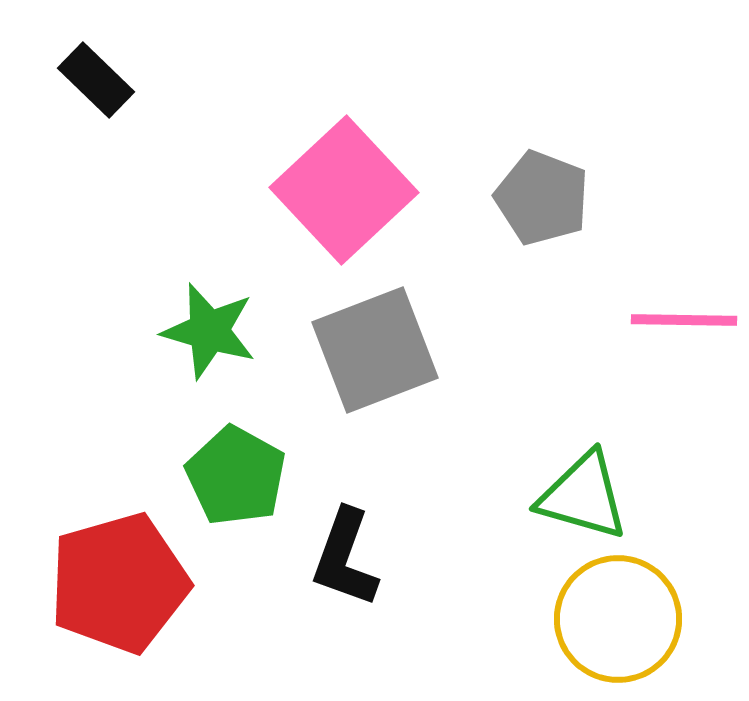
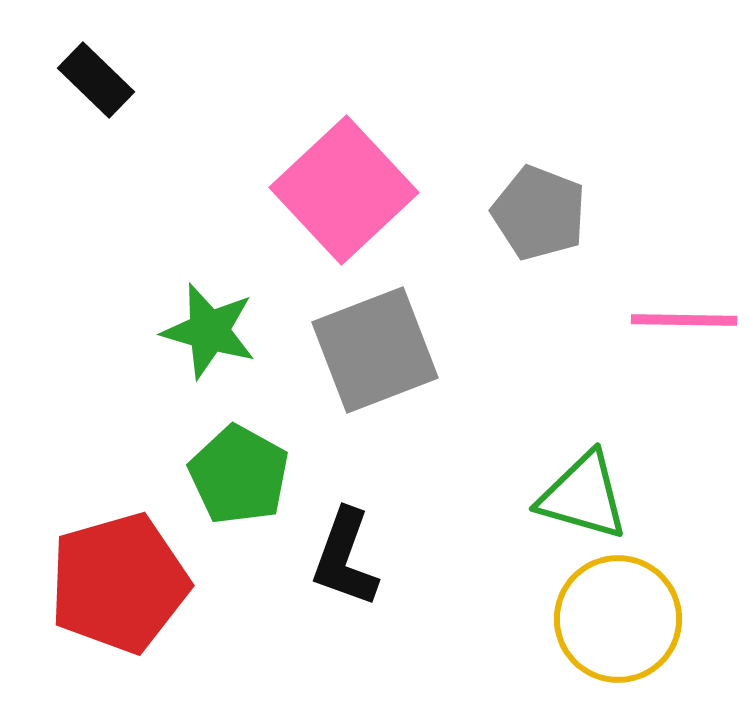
gray pentagon: moved 3 px left, 15 px down
green pentagon: moved 3 px right, 1 px up
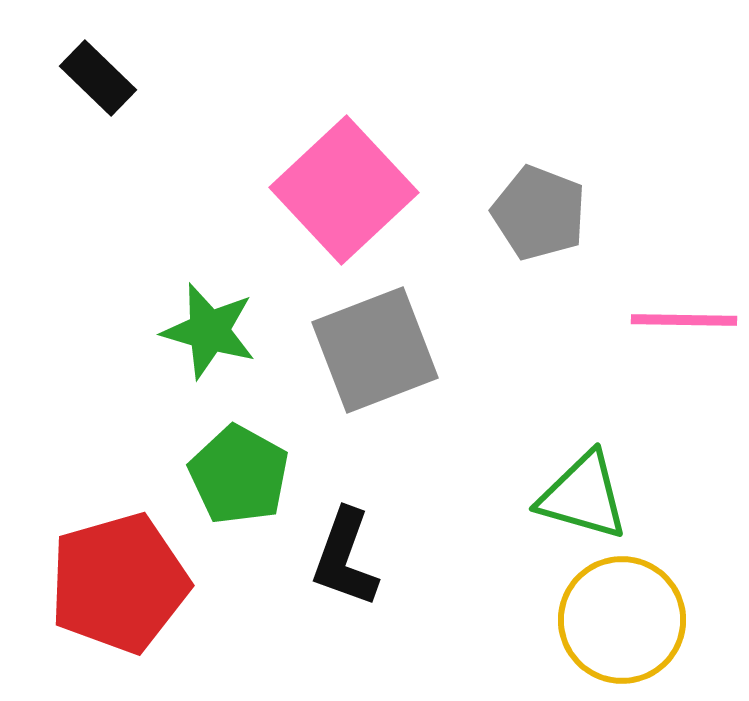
black rectangle: moved 2 px right, 2 px up
yellow circle: moved 4 px right, 1 px down
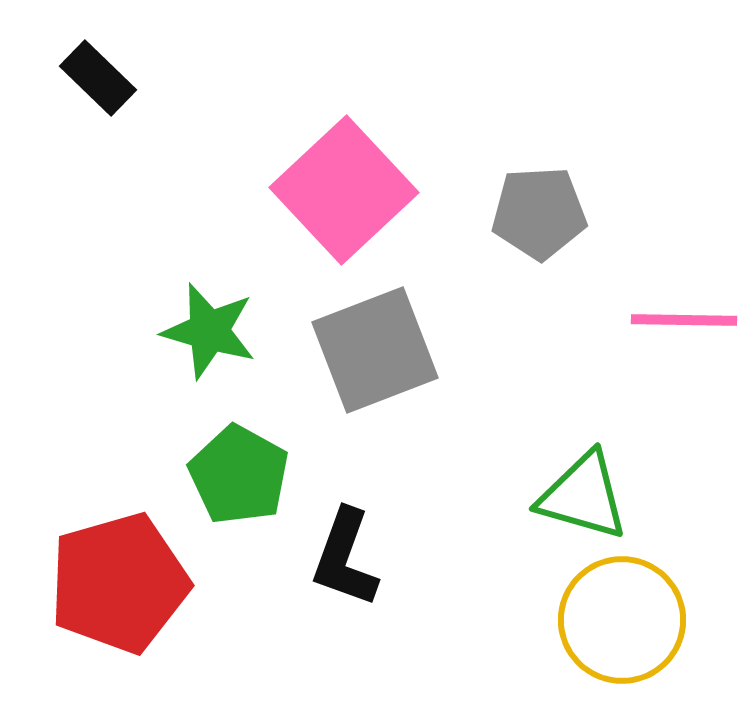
gray pentagon: rotated 24 degrees counterclockwise
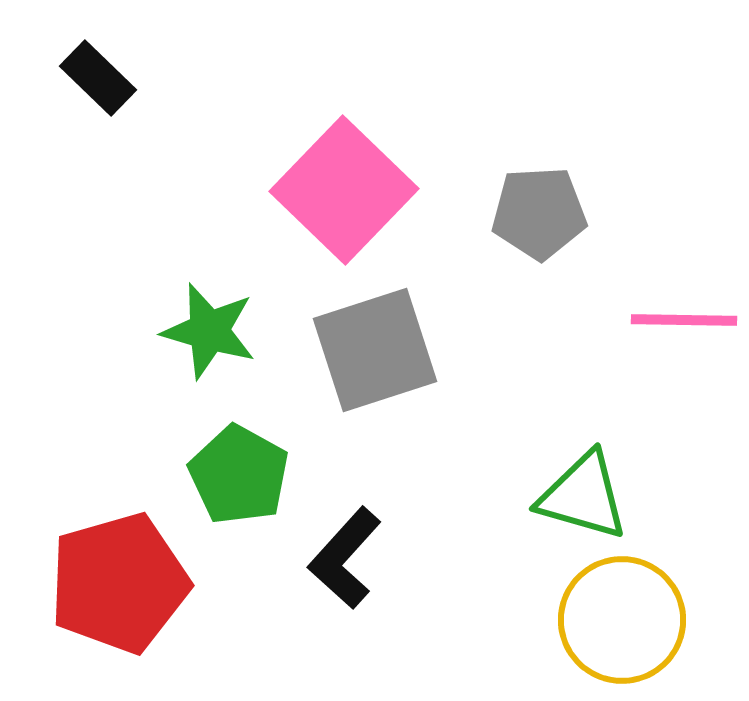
pink square: rotated 3 degrees counterclockwise
gray square: rotated 3 degrees clockwise
black L-shape: rotated 22 degrees clockwise
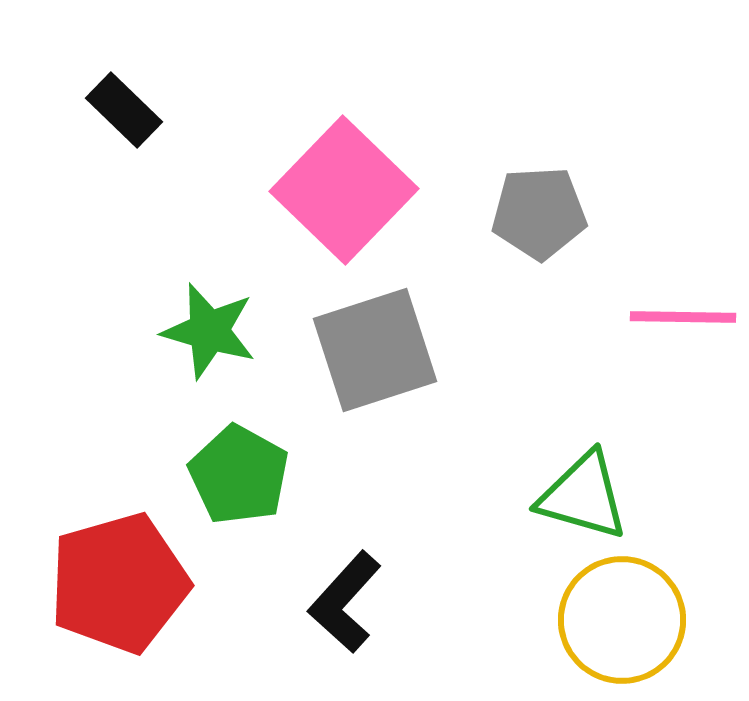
black rectangle: moved 26 px right, 32 px down
pink line: moved 1 px left, 3 px up
black L-shape: moved 44 px down
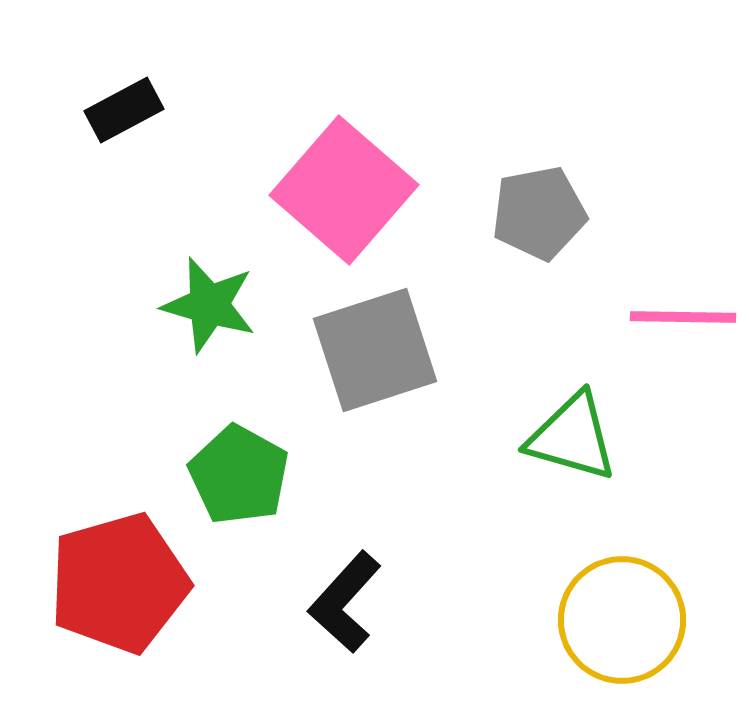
black rectangle: rotated 72 degrees counterclockwise
pink square: rotated 3 degrees counterclockwise
gray pentagon: rotated 8 degrees counterclockwise
green star: moved 26 px up
green triangle: moved 11 px left, 59 px up
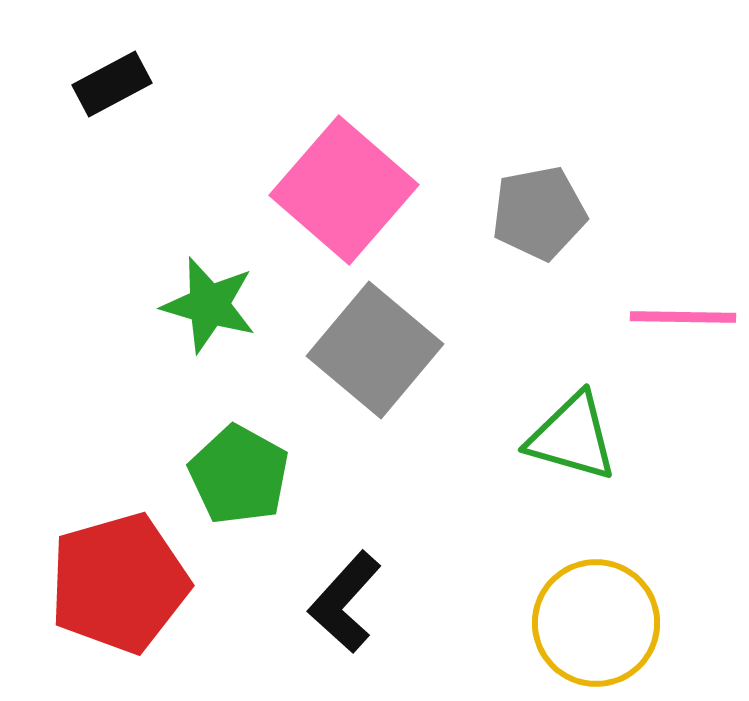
black rectangle: moved 12 px left, 26 px up
gray square: rotated 32 degrees counterclockwise
yellow circle: moved 26 px left, 3 px down
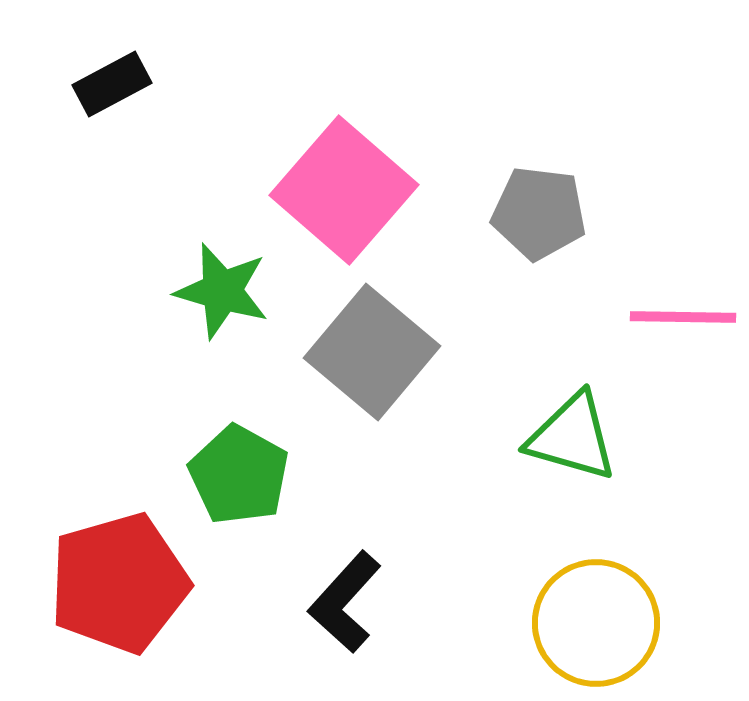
gray pentagon: rotated 18 degrees clockwise
green star: moved 13 px right, 14 px up
gray square: moved 3 px left, 2 px down
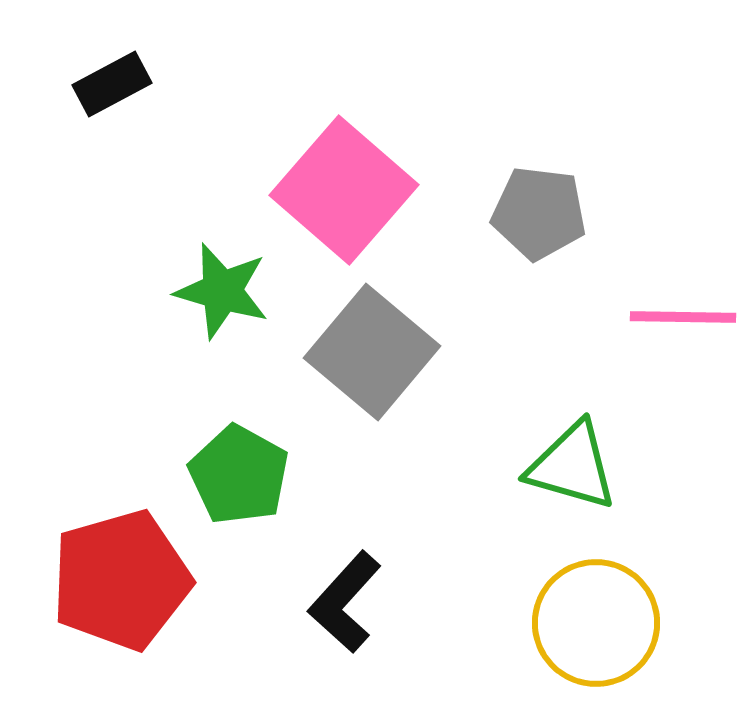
green triangle: moved 29 px down
red pentagon: moved 2 px right, 3 px up
